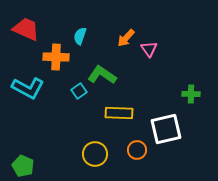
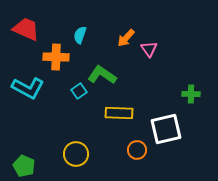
cyan semicircle: moved 1 px up
yellow circle: moved 19 px left
green pentagon: moved 1 px right
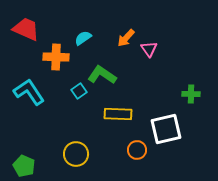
cyan semicircle: moved 3 px right, 3 px down; rotated 36 degrees clockwise
cyan L-shape: moved 1 px right, 4 px down; rotated 152 degrees counterclockwise
yellow rectangle: moved 1 px left, 1 px down
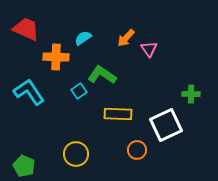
white square: moved 4 px up; rotated 12 degrees counterclockwise
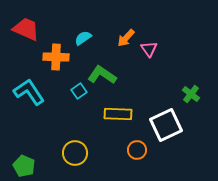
green cross: rotated 36 degrees clockwise
yellow circle: moved 1 px left, 1 px up
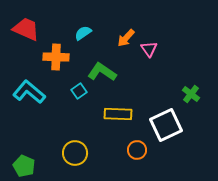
cyan semicircle: moved 5 px up
green L-shape: moved 3 px up
cyan L-shape: rotated 16 degrees counterclockwise
